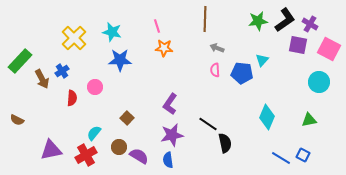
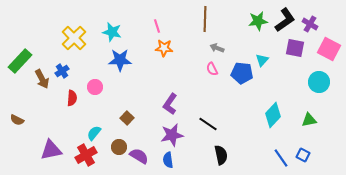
purple square: moved 3 px left, 3 px down
pink semicircle: moved 3 px left, 1 px up; rotated 24 degrees counterclockwise
cyan diamond: moved 6 px right, 2 px up; rotated 20 degrees clockwise
black semicircle: moved 4 px left, 12 px down
blue line: rotated 24 degrees clockwise
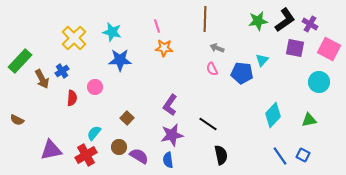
purple L-shape: moved 1 px down
blue line: moved 1 px left, 2 px up
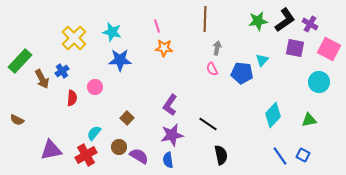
gray arrow: rotated 80 degrees clockwise
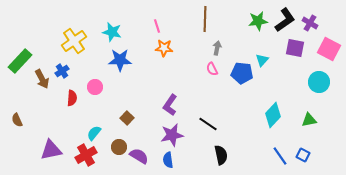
purple cross: moved 1 px up
yellow cross: moved 3 px down; rotated 10 degrees clockwise
brown semicircle: rotated 40 degrees clockwise
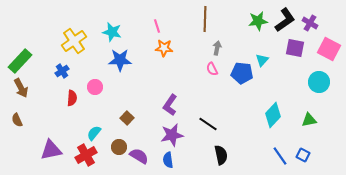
brown arrow: moved 21 px left, 9 px down
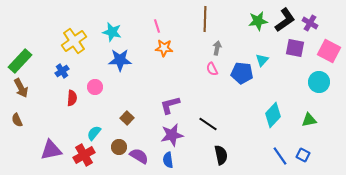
pink square: moved 2 px down
purple L-shape: rotated 40 degrees clockwise
red cross: moved 2 px left
